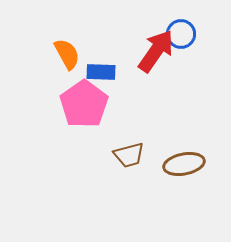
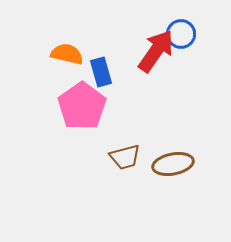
orange semicircle: rotated 48 degrees counterclockwise
blue rectangle: rotated 72 degrees clockwise
pink pentagon: moved 2 px left, 2 px down
brown trapezoid: moved 4 px left, 2 px down
brown ellipse: moved 11 px left
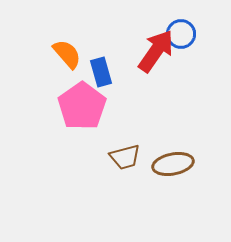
orange semicircle: rotated 36 degrees clockwise
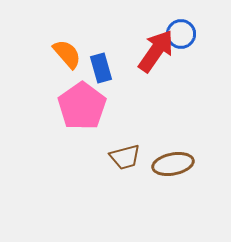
blue rectangle: moved 4 px up
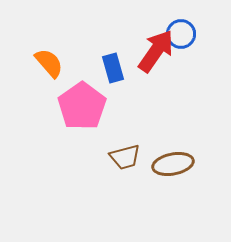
orange semicircle: moved 18 px left, 9 px down
blue rectangle: moved 12 px right
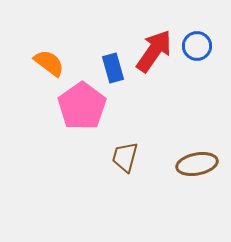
blue circle: moved 16 px right, 12 px down
red arrow: moved 2 px left
orange semicircle: rotated 12 degrees counterclockwise
brown trapezoid: rotated 120 degrees clockwise
brown ellipse: moved 24 px right
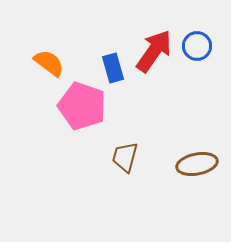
pink pentagon: rotated 18 degrees counterclockwise
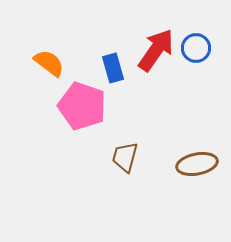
blue circle: moved 1 px left, 2 px down
red arrow: moved 2 px right, 1 px up
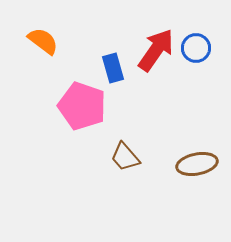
orange semicircle: moved 6 px left, 22 px up
brown trapezoid: rotated 56 degrees counterclockwise
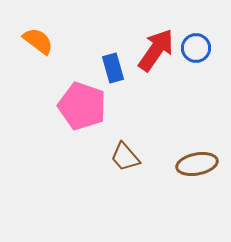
orange semicircle: moved 5 px left
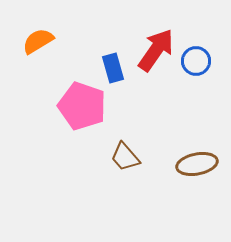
orange semicircle: rotated 68 degrees counterclockwise
blue circle: moved 13 px down
